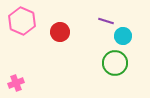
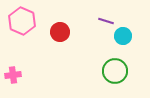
green circle: moved 8 px down
pink cross: moved 3 px left, 8 px up; rotated 14 degrees clockwise
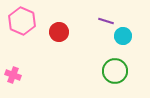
red circle: moved 1 px left
pink cross: rotated 28 degrees clockwise
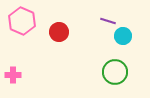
purple line: moved 2 px right
green circle: moved 1 px down
pink cross: rotated 21 degrees counterclockwise
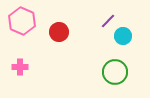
purple line: rotated 63 degrees counterclockwise
pink cross: moved 7 px right, 8 px up
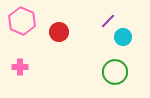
cyan circle: moved 1 px down
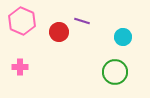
purple line: moved 26 px left; rotated 63 degrees clockwise
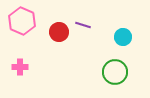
purple line: moved 1 px right, 4 px down
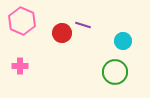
red circle: moved 3 px right, 1 px down
cyan circle: moved 4 px down
pink cross: moved 1 px up
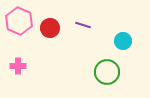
pink hexagon: moved 3 px left
red circle: moved 12 px left, 5 px up
pink cross: moved 2 px left
green circle: moved 8 px left
